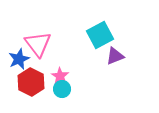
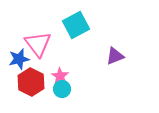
cyan square: moved 24 px left, 10 px up
blue star: rotated 10 degrees clockwise
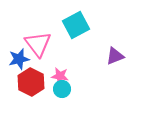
pink star: rotated 24 degrees counterclockwise
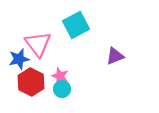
pink star: rotated 12 degrees clockwise
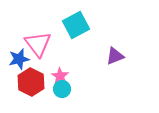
pink star: rotated 12 degrees clockwise
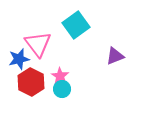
cyan square: rotated 8 degrees counterclockwise
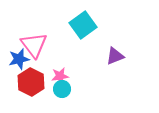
cyan square: moved 7 px right
pink triangle: moved 4 px left, 1 px down
pink star: rotated 30 degrees clockwise
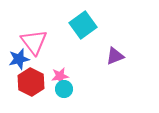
pink triangle: moved 3 px up
cyan circle: moved 2 px right
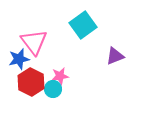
cyan circle: moved 11 px left
